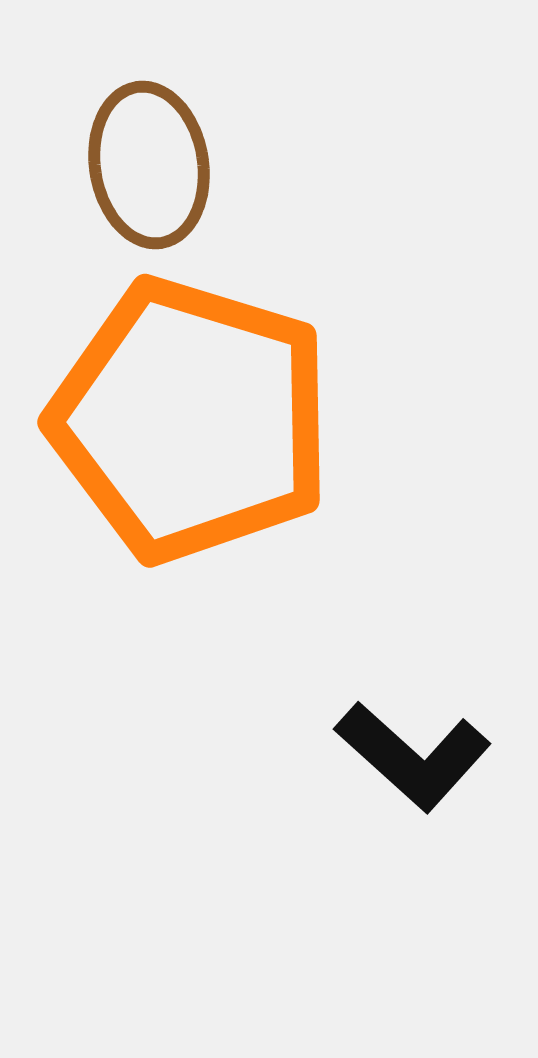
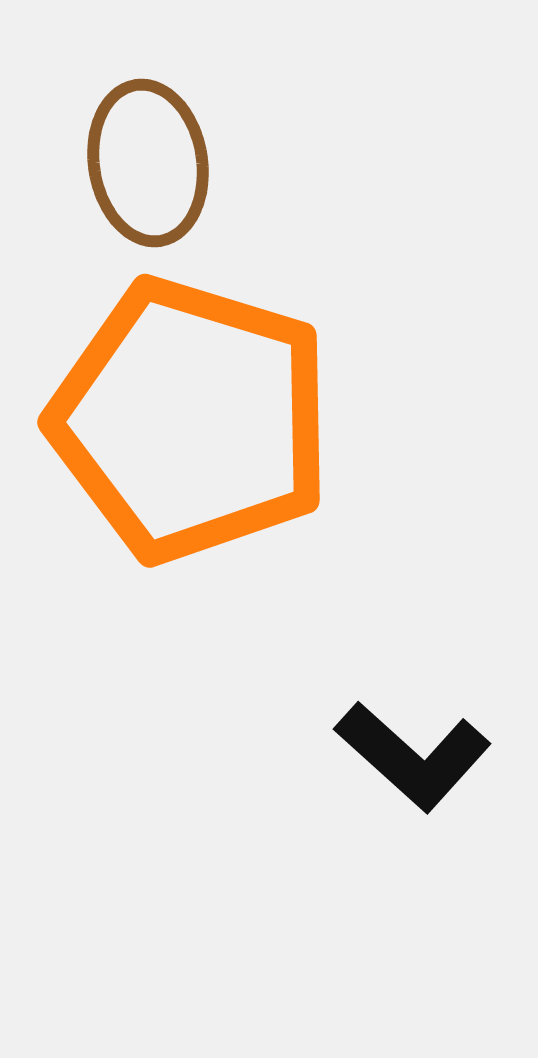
brown ellipse: moved 1 px left, 2 px up
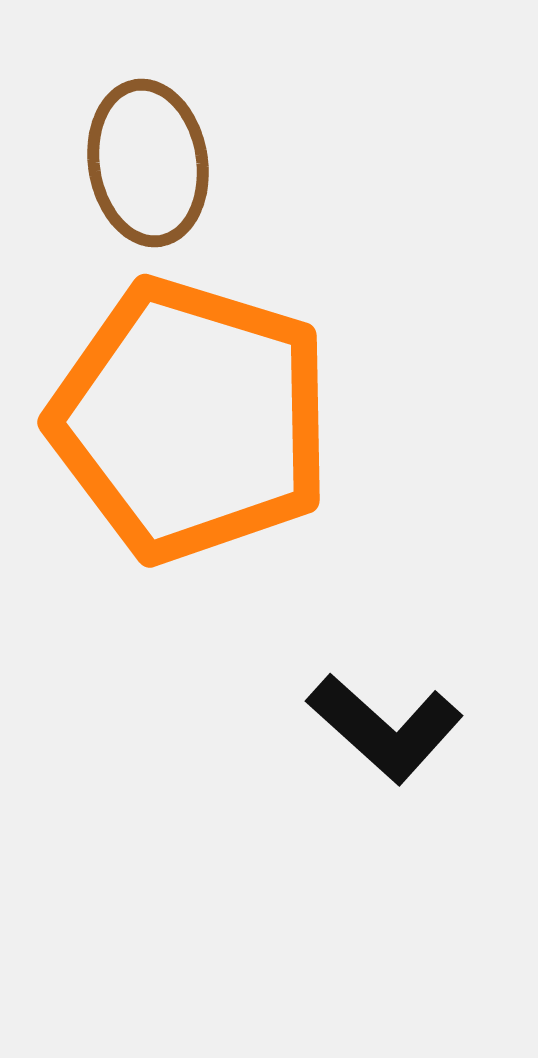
black L-shape: moved 28 px left, 28 px up
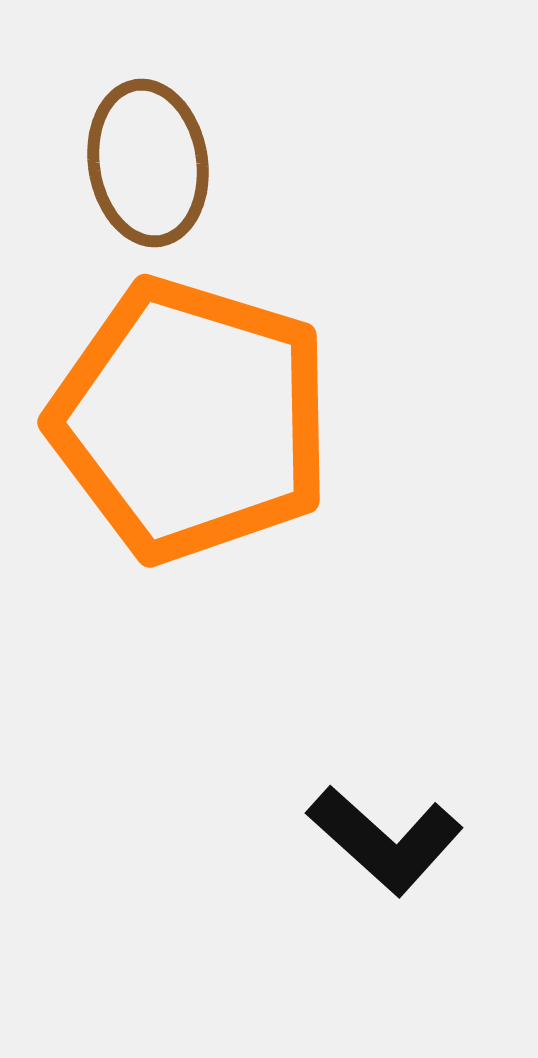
black L-shape: moved 112 px down
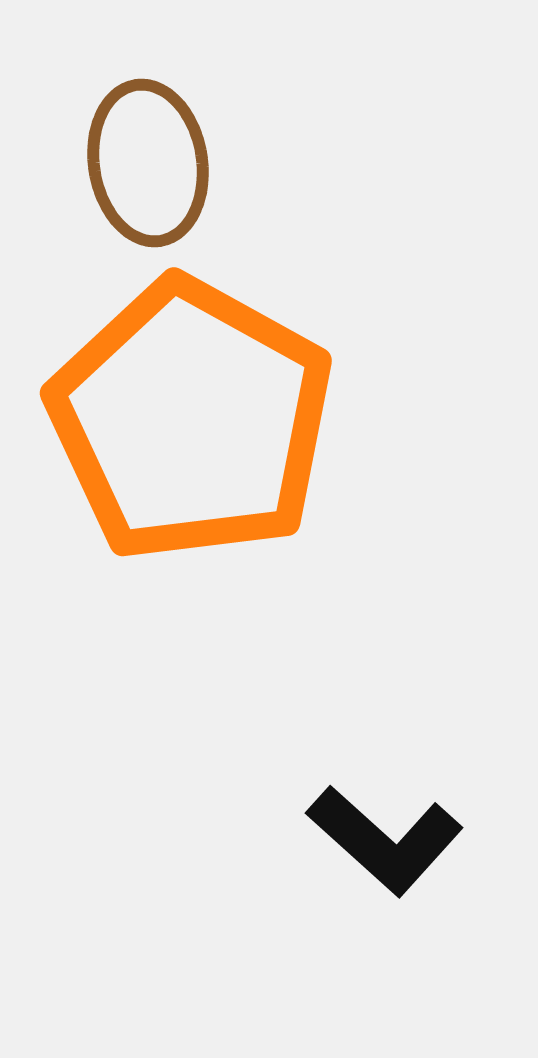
orange pentagon: rotated 12 degrees clockwise
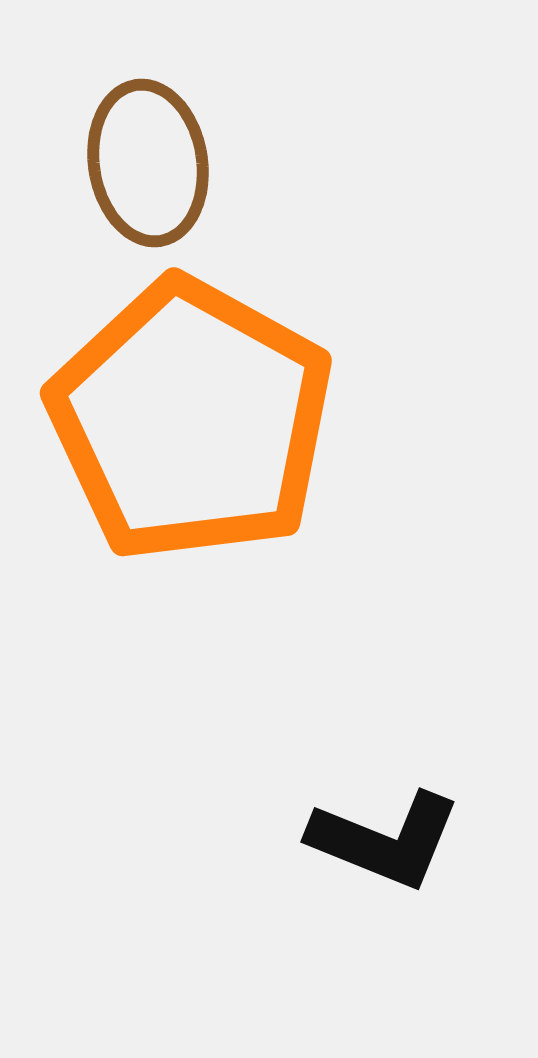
black L-shape: rotated 20 degrees counterclockwise
